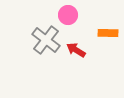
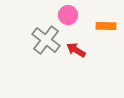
orange rectangle: moved 2 px left, 7 px up
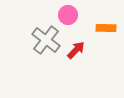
orange rectangle: moved 2 px down
red arrow: rotated 102 degrees clockwise
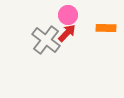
red arrow: moved 9 px left, 17 px up
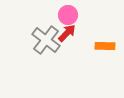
orange rectangle: moved 1 px left, 18 px down
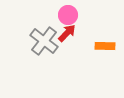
gray cross: moved 2 px left, 1 px down
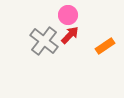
red arrow: moved 3 px right, 2 px down
orange rectangle: rotated 36 degrees counterclockwise
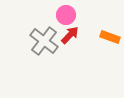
pink circle: moved 2 px left
orange rectangle: moved 5 px right, 9 px up; rotated 54 degrees clockwise
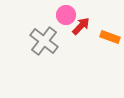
red arrow: moved 11 px right, 9 px up
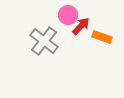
pink circle: moved 2 px right
orange rectangle: moved 8 px left
